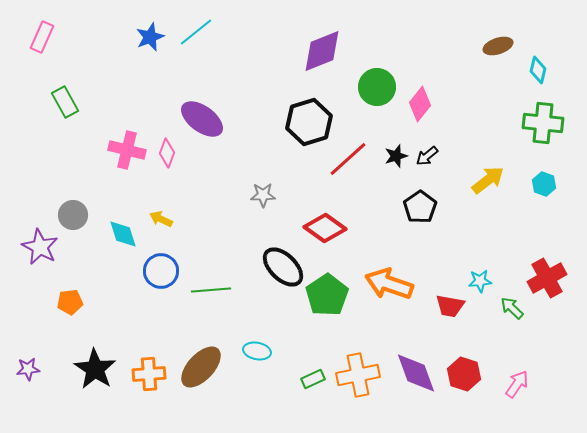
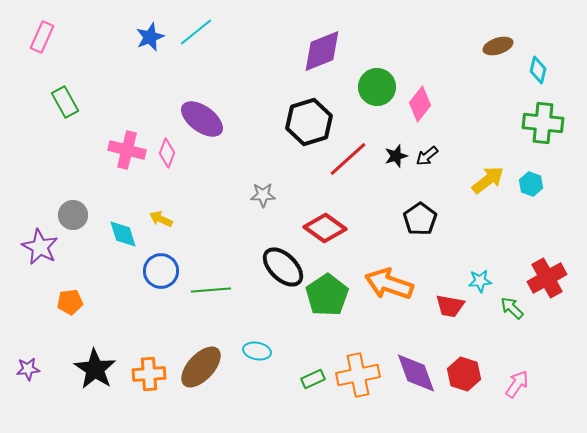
cyan hexagon at (544, 184): moved 13 px left
black pentagon at (420, 207): moved 12 px down
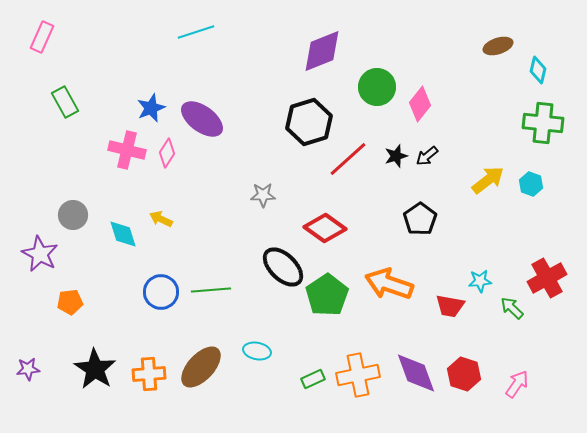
cyan line at (196, 32): rotated 21 degrees clockwise
blue star at (150, 37): moved 1 px right, 71 px down
pink diamond at (167, 153): rotated 12 degrees clockwise
purple star at (40, 247): moved 7 px down
blue circle at (161, 271): moved 21 px down
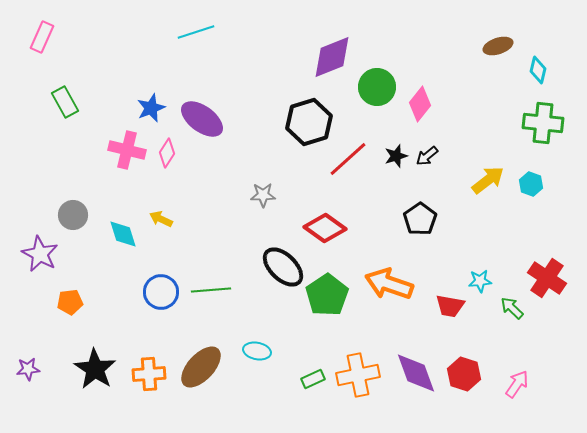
purple diamond at (322, 51): moved 10 px right, 6 px down
red cross at (547, 278): rotated 27 degrees counterclockwise
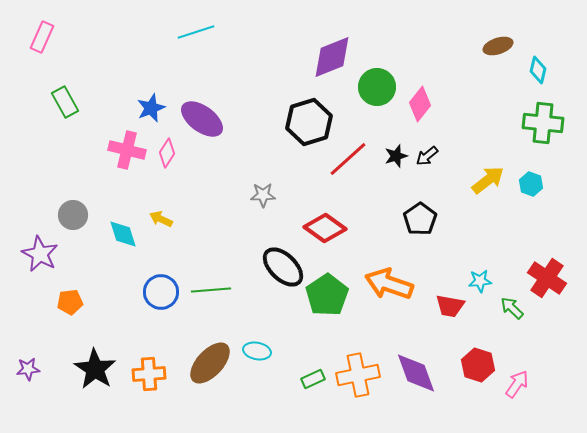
brown ellipse at (201, 367): moved 9 px right, 4 px up
red hexagon at (464, 374): moved 14 px right, 9 px up
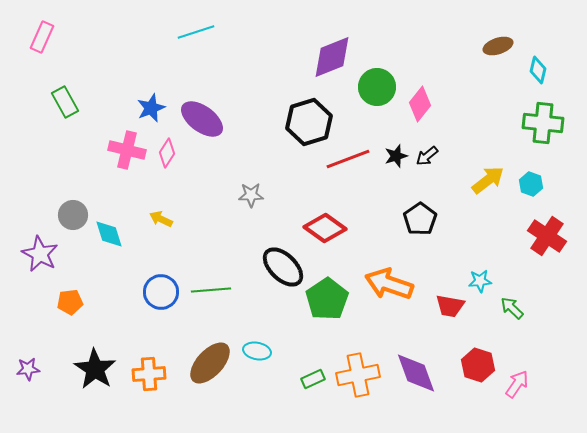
red line at (348, 159): rotated 21 degrees clockwise
gray star at (263, 195): moved 12 px left
cyan diamond at (123, 234): moved 14 px left
red cross at (547, 278): moved 42 px up
green pentagon at (327, 295): moved 4 px down
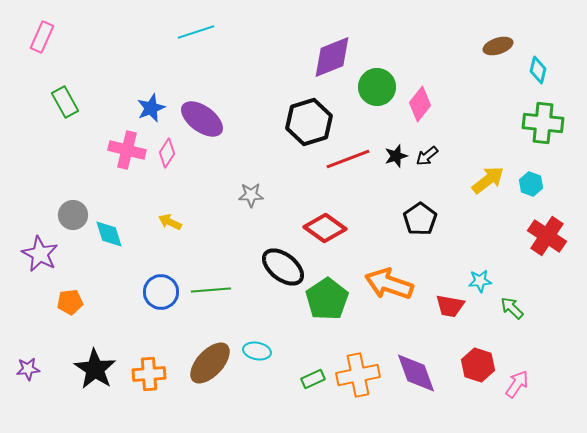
yellow arrow at (161, 219): moved 9 px right, 3 px down
black ellipse at (283, 267): rotated 6 degrees counterclockwise
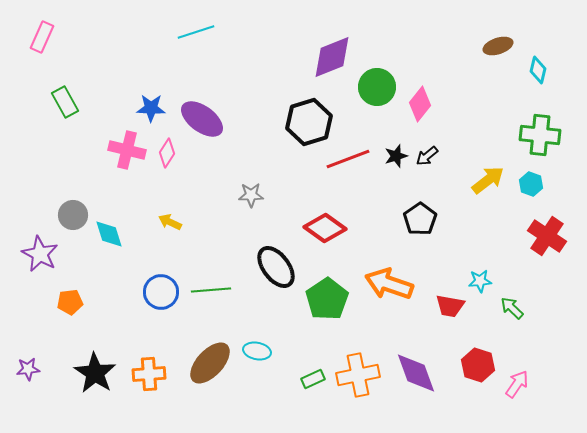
blue star at (151, 108): rotated 24 degrees clockwise
green cross at (543, 123): moved 3 px left, 12 px down
black ellipse at (283, 267): moved 7 px left; rotated 15 degrees clockwise
black star at (95, 369): moved 4 px down
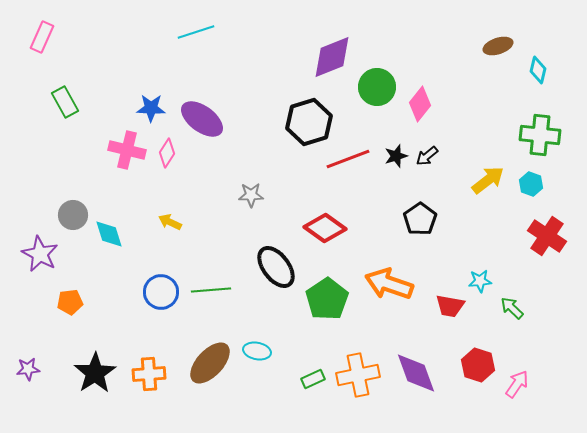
black star at (95, 373): rotated 6 degrees clockwise
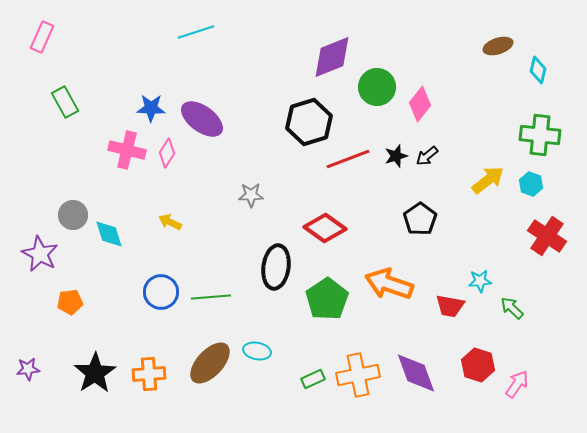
black ellipse at (276, 267): rotated 45 degrees clockwise
green line at (211, 290): moved 7 px down
